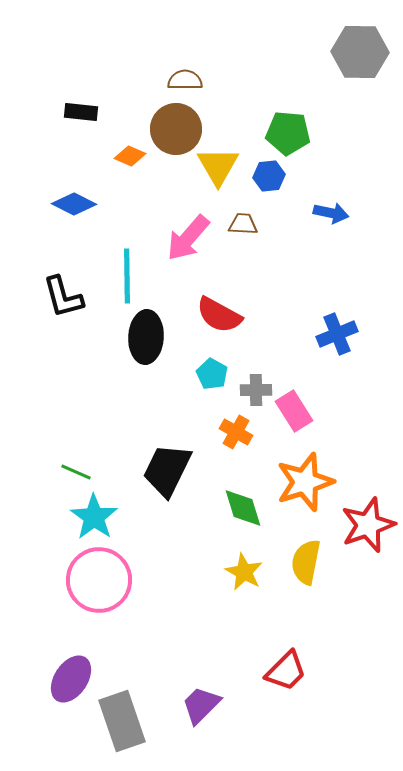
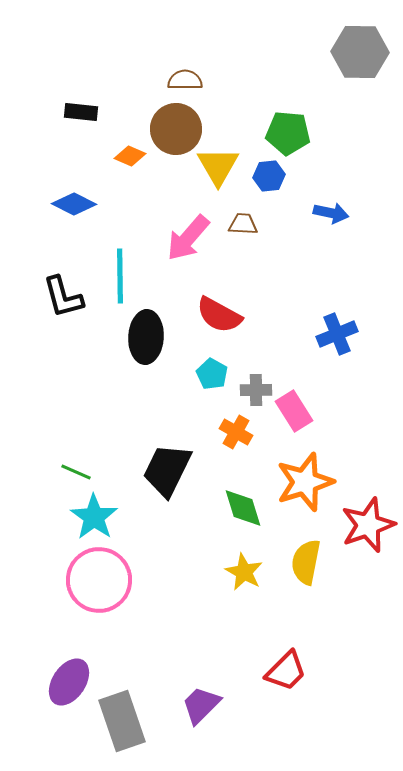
cyan line: moved 7 px left
purple ellipse: moved 2 px left, 3 px down
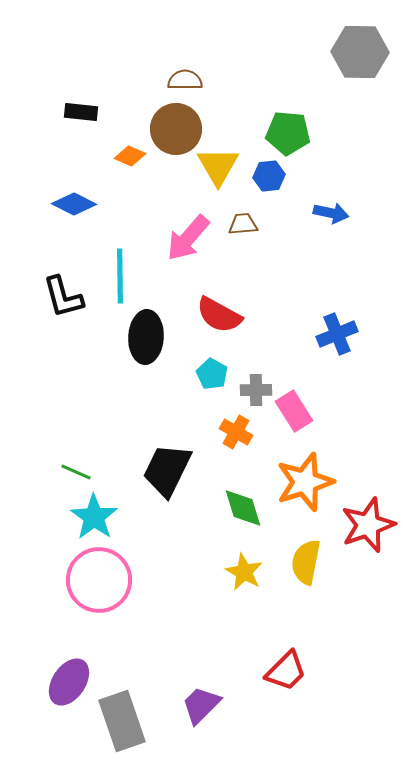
brown trapezoid: rotated 8 degrees counterclockwise
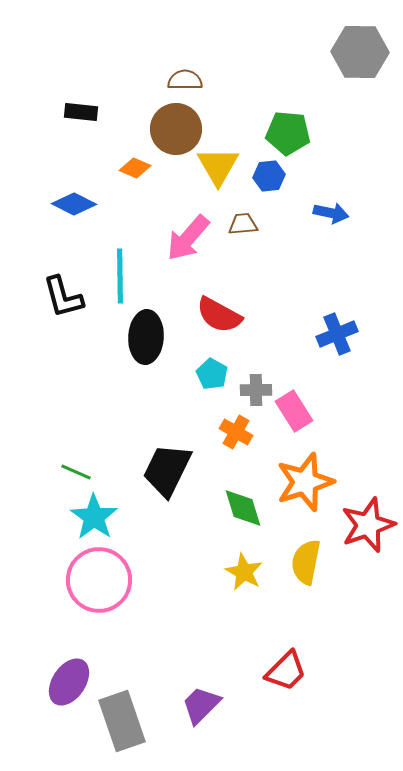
orange diamond: moved 5 px right, 12 px down
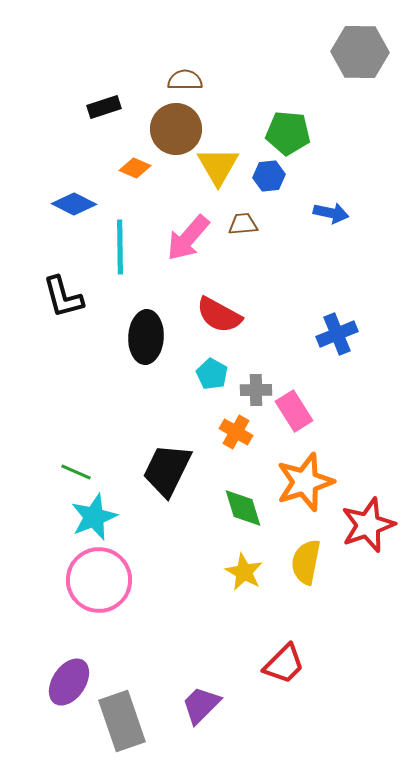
black rectangle: moved 23 px right, 5 px up; rotated 24 degrees counterclockwise
cyan line: moved 29 px up
cyan star: rotated 15 degrees clockwise
red trapezoid: moved 2 px left, 7 px up
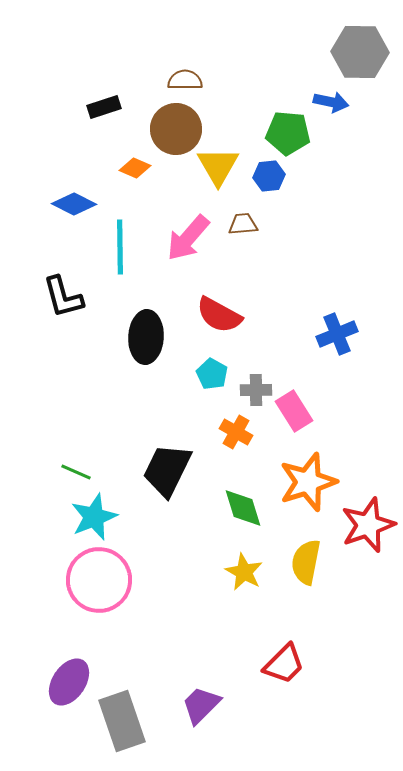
blue arrow: moved 111 px up
orange star: moved 3 px right
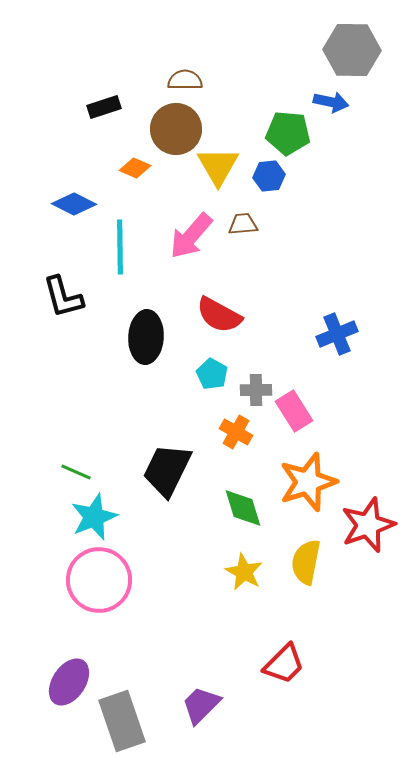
gray hexagon: moved 8 px left, 2 px up
pink arrow: moved 3 px right, 2 px up
